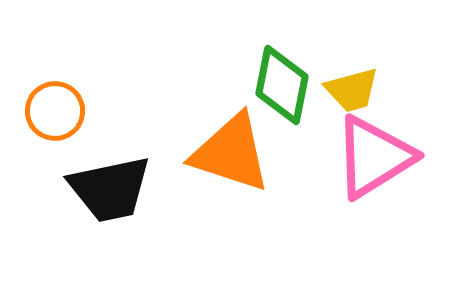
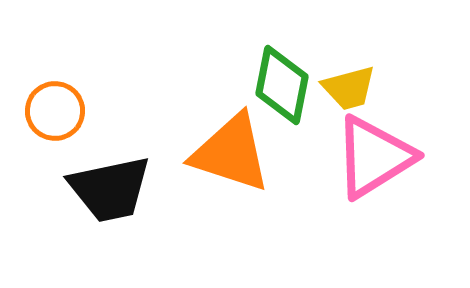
yellow trapezoid: moved 3 px left, 2 px up
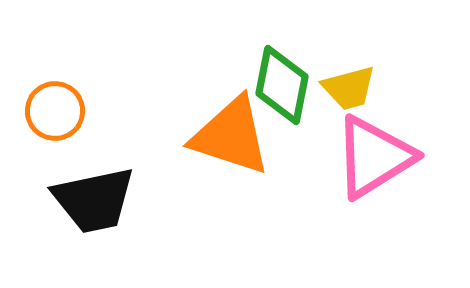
orange triangle: moved 17 px up
black trapezoid: moved 16 px left, 11 px down
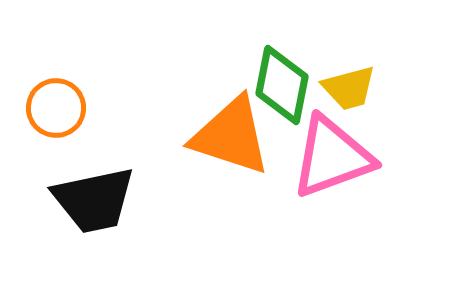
orange circle: moved 1 px right, 3 px up
pink triangle: moved 42 px left; rotated 12 degrees clockwise
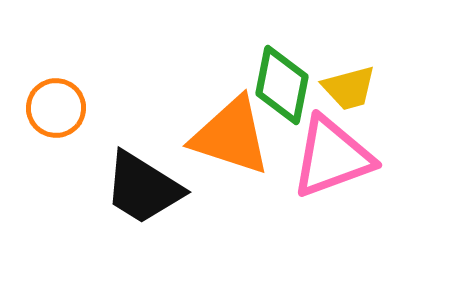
black trapezoid: moved 49 px right, 12 px up; rotated 44 degrees clockwise
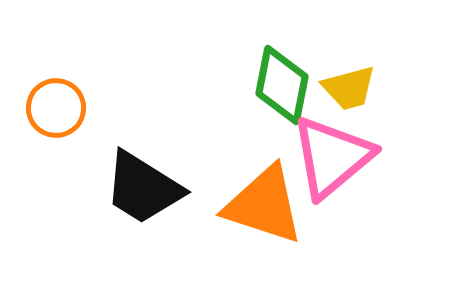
orange triangle: moved 33 px right, 69 px down
pink triangle: rotated 20 degrees counterclockwise
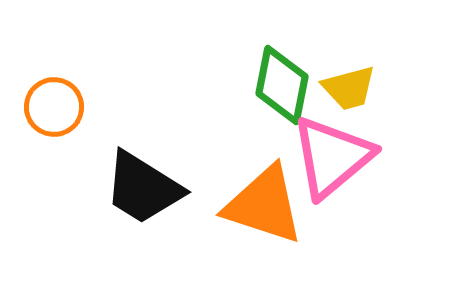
orange circle: moved 2 px left, 1 px up
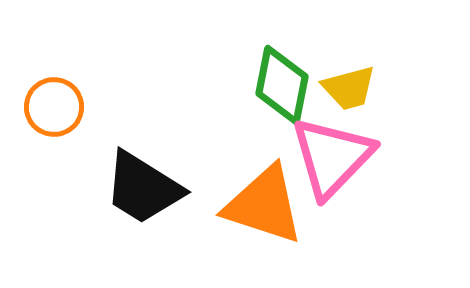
pink triangle: rotated 6 degrees counterclockwise
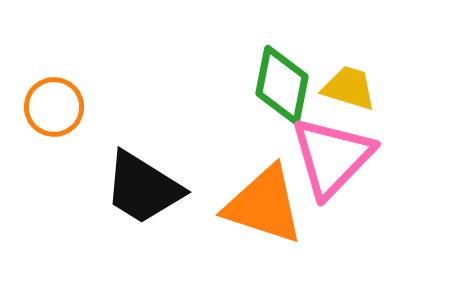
yellow trapezoid: rotated 148 degrees counterclockwise
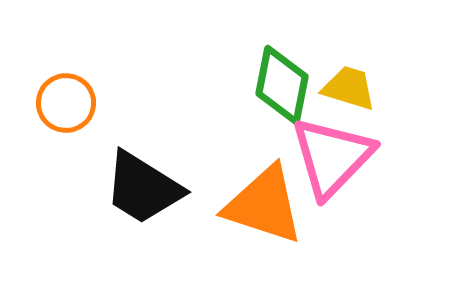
orange circle: moved 12 px right, 4 px up
